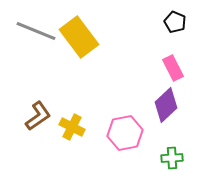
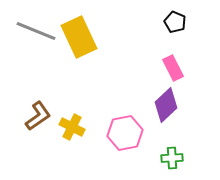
yellow rectangle: rotated 12 degrees clockwise
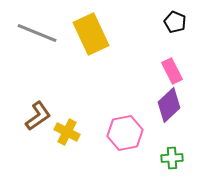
gray line: moved 1 px right, 2 px down
yellow rectangle: moved 12 px right, 3 px up
pink rectangle: moved 1 px left, 3 px down
purple diamond: moved 3 px right
yellow cross: moved 5 px left, 5 px down
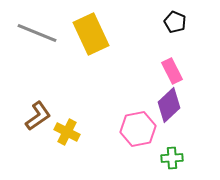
pink hexagon: moved 13 px right, 4 px up
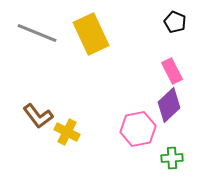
brown L-shape: rotated 88 degrees clockwise
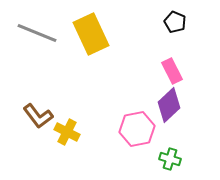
pink hexagon: moved 1 px left
green cross: moved 2 px left, 1 px down; rotated 20 degrees clockwise
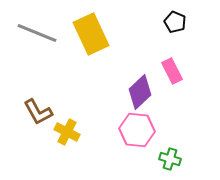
purple diamond: moved 29 px left, 13 px up
brown L-shape: moved 4 px up; rotated 8 degrees clockwise
pink hexagon: moved 1 px down; rotated 16 degrees clockwise
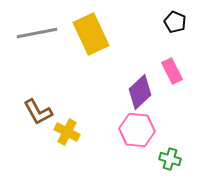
gray line: rotated 33 degrees counterclockwise
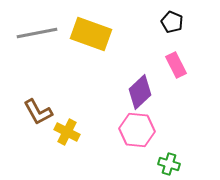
black pentagon: moved 3 px left
yellow rectangle: rotated 45 degrees counterclockwise
pink rectangle: moved 4 px right, 6 px up
green cross: moved 1 px left, 5 px down
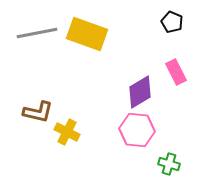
yellow rectangle: moved 4 px left
pink rectangle: moved 7 px down
purple diamond: rotated 12 degrees clockwise
brown L-shape: rotated 48 degrees counterclockwise
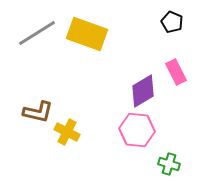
gray line: rotated 21 degrees counterclockwise
purple diamond: moved 3 px right, 1 px up
